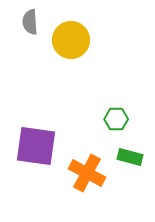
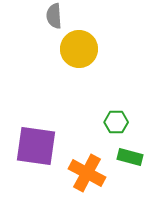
gray semicircle: moved 24 px right, 6 px up
yellow circle: moved 8 px right, 9 px down
green hexagon: moved 3 px down
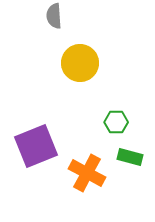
yellow circle: moved 1 px right, 14 px down
purple square: rotated 30 degrees counterclockwise
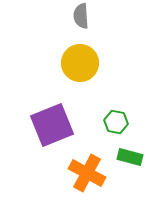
gray semicircle: moved 27 px right
green hexagon: rotated 10 degrees clockwise
purple square: moved 16 px right, 21 px up
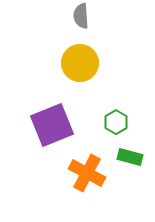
green hexagon: rotated 20 degrees clockwise
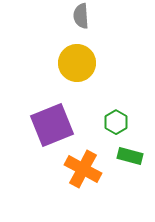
yellow circle: moved 3 px left
green rectangle: moved 1 px up
orange cross: moved 4 px left, 4 px up
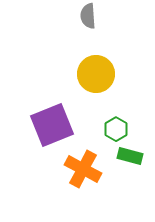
gray semicircle: moved 7 px right
yellow circle: moved 19 px right, 11 px down
green hexagon: moved 7 px down
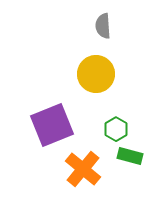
gray semicircle: moved 15 px right, 10 px down
orange cross: rotated 12 degrees clockwise
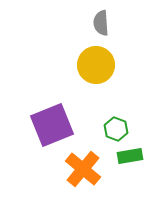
gray semicircle: moved 2 px left, 3 px up
yellow circle: moved 9 px up
green hexagon: rotated 10 degrees counterclockwise
green rectangle: rotated 25 degrees counterclockwise
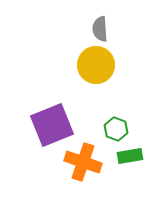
gray semicircle: moved 1 px left, 6 px down
orange cross: moved 7 px up; rotated 21 degrees counterclockwise
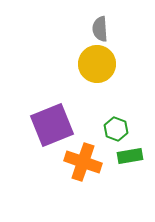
yellow circle: moved 1 px right, 1 px up
